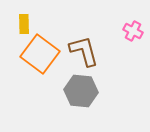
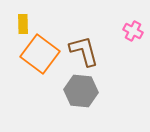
yellow rectangle: moved 1 px left
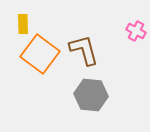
pink cross: moved 3 px right
brown L-shape: moved 1 px up
gray hexagon: moved 10 px right, 4 px down
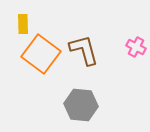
pink cross: moved 16 px down
orange square: moved 1 px right
gray hexagon: moved 10 px left, 10 px down
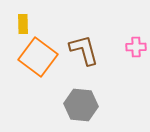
pink cross: rotated 30 degrees counterclockwise
orange square: moved 3 px left, 3 px down
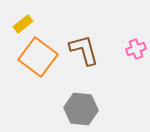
yellow rectangle: rotated 54 degrees clockwise
pink cross: moved 2 px down; rotated 18 degrees counterclockwise
gray hexagon: moved 4 px down
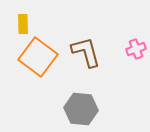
yellow rectangle: rotated 54 degrees counterclockwise
brown L-shape: moved 2 px right, 2 px down
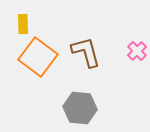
pink cross: moved 1 px right, 2 px down; rotated 24 degrees counterclockwise
gray hexagon: moved 1 px left, 1 px up
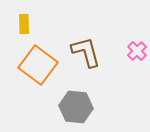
yellow rectangle: moved 1 px right
orange square: moved 8 px down
gray hexagon: moved 4 px left, 1 px up
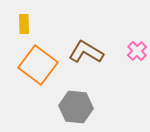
brown L-shape: rotated 44 degrees counterclockwise
